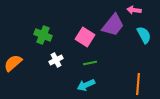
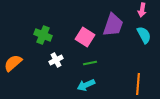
pink arrow: moved 8 px right; rotated 88 degrees counterclockwise
purple trapezoid: rotated 20 degrees counterclockwise
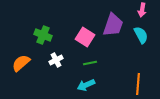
cyan semicircle: moved 3 px left
orange semicircle: moved 8 px right
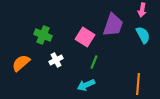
cyan semicircle: moved 2 px right
green line: moved 4 px right, 1 px up; rotated 56 degrees counterclockwise
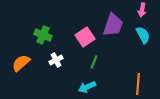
pink square: rotated 24 degrees clockwise
cyan arrow: moved 1 px right, 2 px down
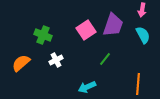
pink square: moved 1 px right, 7 px up
green line: moved 11 px right, 3 px up; rotated 16 degrees clockwise
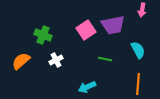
purple trapezoid: rotated 60 degrees clockwise
cyan semicircle: moved 5 px left, 15 px down
green line: rotated 64 degrees clockwise
orange semicircle: moved 2 px up
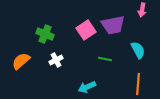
green cross: moved 2 px right, 1 px up
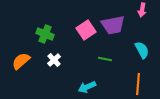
cyan semicircle: moved 4 px right
white cross: moved 2 px left; rotated 16 degrees counterclockwise
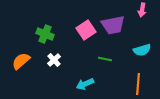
cyan semicircle: rotated 102 degrees clockwise
cyan arrow: moved 2 px left, 3 px up
